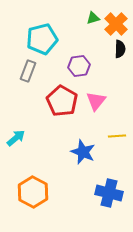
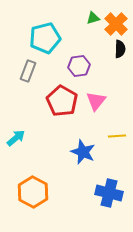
cyan pentagon: moved 3 px right, 1 px up
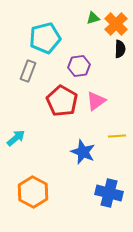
pink triangle: rotated 15 degrees clockwise
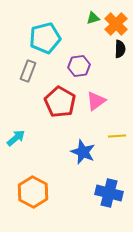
red pentagon: moved 2 px left, 1 px down
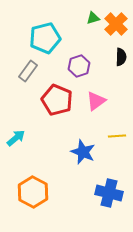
black semicircle: moved 1 px right, 8 px down
purple hexagon: rotated 10 degrees counterclockwise
gray rectangle: rotated 15 degrees clockwise
red pentagon: moved 3 px left, 2 px up; rotated 8 degrees counterclockwise
